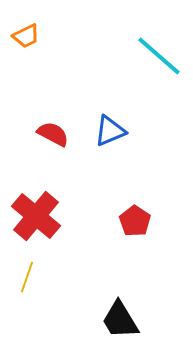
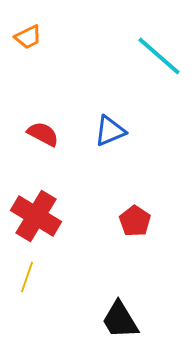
orange trapezoid: moved 2 px right, 1 px down
red semicircle: moved 10 px left
red cross: rotated 9 degrees counterclockwise
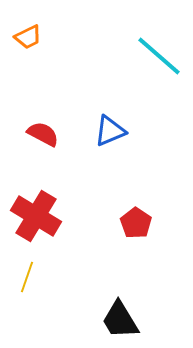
red pentagon: moved 1 px right, 2 px down
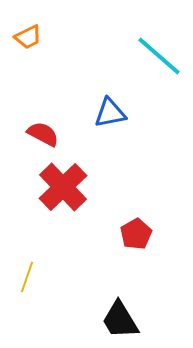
blue triangle: moved 18 px up; rotated 12 degrees clockwise
red cross: moved 27 px right, 29 px up; rotated 15 degrees clockwise
red pentagon: moved 11 px down; rotated 8 degrees clockwise
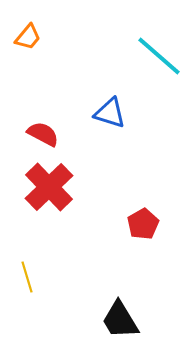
orange trapezoid: rotated 24 degrees counterclockwise
blue triangle: rotated 28 degrees clockwise
red cross: moved 14 px left
red pentagon: moved 7 px right, 10 px up
yellow line: rotated 36 degrees counterclockwise
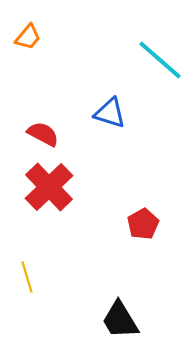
cyan line: moved 1 px right, 4 px down
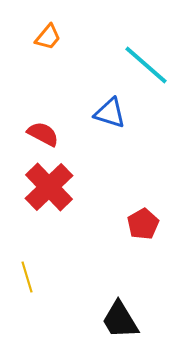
orange trapezoid: moved 20 px right
cyan line: moved 14 px left, 5 px down
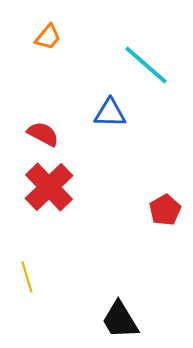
blue triangle: rotated 16 degrees counterclockwise
red pentagon: moved 22 px right, 14 px up
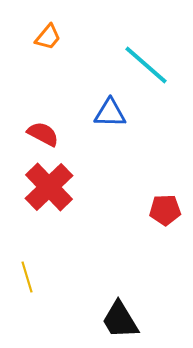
red pentagon: rotated 28 degrees clockwise
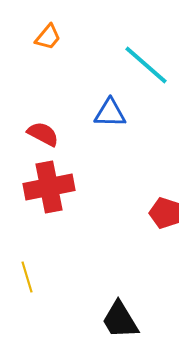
red cross: rotated 33 degrees clockwise
red pentagon: moved 3 px down; rotated 20 degrees clockwise
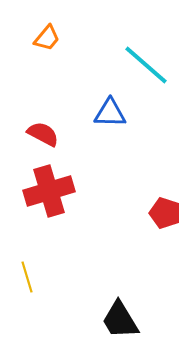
orange trapezoid: moved 1 px left, 1 px down
red cross: moved 4 px down; rotated 6 degrees counterclockwise
